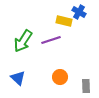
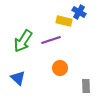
orange circle: moved 9 px up
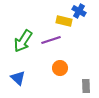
blue cross: moved 1 px up
